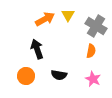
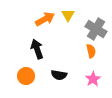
gray cross: moved 3 px down
orange semicircle: rotated 24 degrees counterclockwise
pink star: rotated 14 degrees clockwise
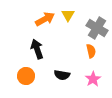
gray cross: moved 1 px right, 1 px up
black semicircle: moved 3 px right
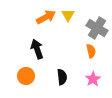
orange arrow: moved 1 px right, 2 px up
black semicircle: moved 2 px down; rotated 105 degrees counterclockwise
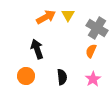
orange semicircle: rotated 144 degrees counterclockwise
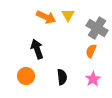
orange arrow: rotated 54 degrees clockwise
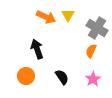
black semicircle: rotated 28 degrees counterclockwise
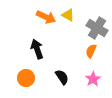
yellow triangle: rotated 32 degrees counterclockwise
orange circle: moved 2 px down
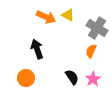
black semicircle: moved 10 px right
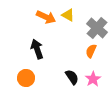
gray cross: rotated 10 degrees clockwise
